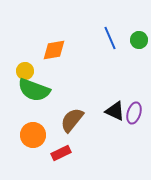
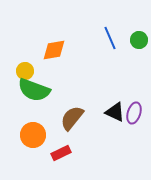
black triangle: moved 1 px down
brown semicircle: moved 2 px up
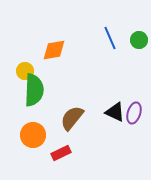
green semicircle: rotated 108 degrees counterclockwise
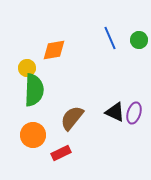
yellow circle: moved 2 px right, 3 px up
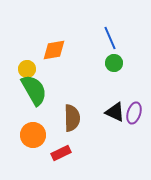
green circle: moved 25 px left, 23 px down
yellow circle: moved 1 px down
green semicircle: rotated 32 degrees counterclockwise
brown semicircle: rotated 140 degrees clockwise
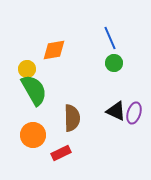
black triangle: moved 1 px right, 1 px up
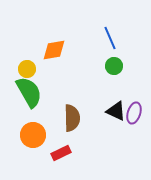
green circle: moved 3 px down
green semicircle: moved 5 px left, 2 px down
